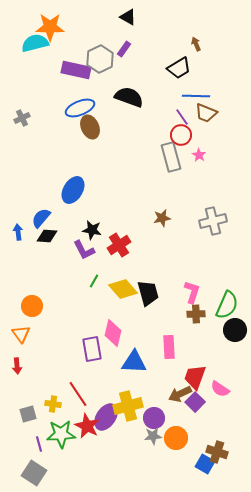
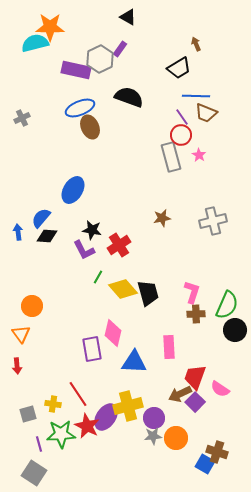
purple rectangle at (124, 49): moved 4 px left
green line at (94, 281): moved 4 px right, 4 px up
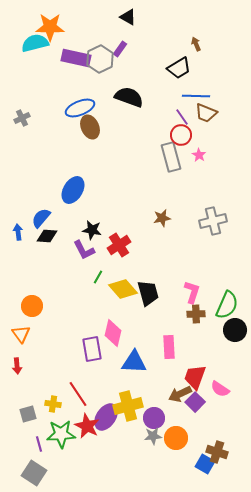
purple rectangle at (76, 70): moved 12 px up
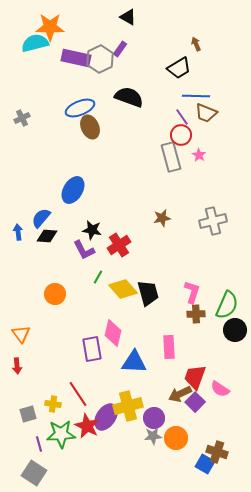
orange circle at (32, 306): moved 23 px right, 12 px up
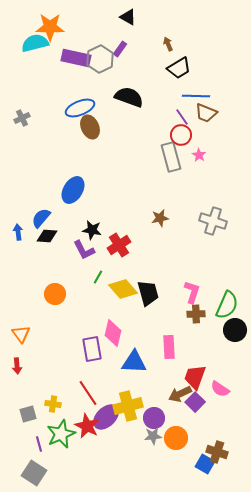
brown arrow at (196, 44): moved 28 px left
brown star at (162, 218): moved 2 px left
gray cross at (213, 221): rotated 32 degrees clockwise
red line at (78, 394): moved 10 px right, 1 px up
purple ellipse at (106, 417): rotated 12 degrees clockwise
green star at (61, 434): rotated 20 degrees counterclockwise
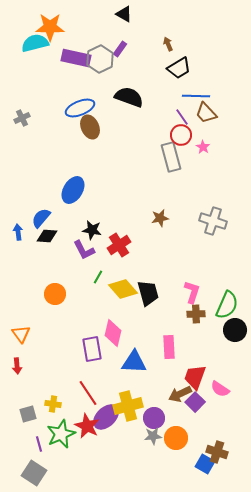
black triangle at (128, 17): moved 4 px left, 3 px up
brown trapezoid at (206, 113): rotated 25 degrees clockwise
pink star at (199, 155): moved 4 px right, 8 px up
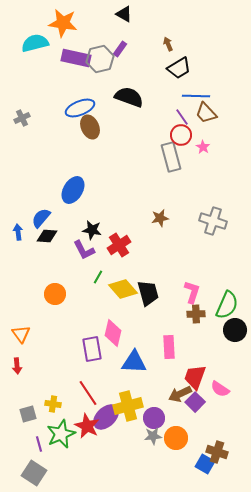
orange star at (50, 27): moved 13 px right, 4 px up; rotated 8 degrees clockwise
gray hexagon at (100, 59): rotated 12 degrees clockwise
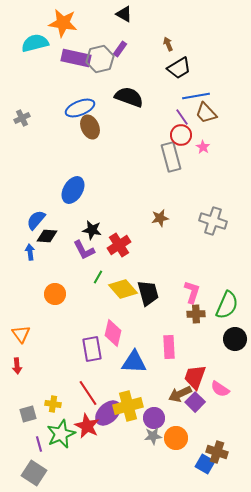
blue line at (196, 96): rotated 12 degrees counterclockwise
blue semicircle at (41, 218): moved 5 px left, 2 px down
blue arrow at (18, 232): moved 12 px right, 20 px down
black circle at (235, 330): moved 9 px down
purple ellipse at (106, 417): moved 2 px right, 4 px up
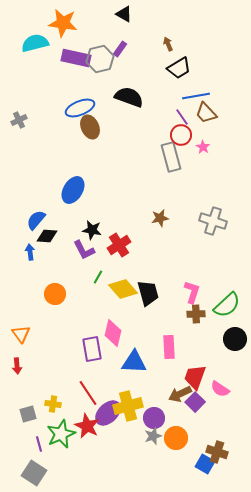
gray cross at (22, 118): moved 3 px left, 2 px down
green semicircle at (227, 305): rotated 24 degrees clockwise
gray star at (153, 436): rotated 12 degrees counterclockwise
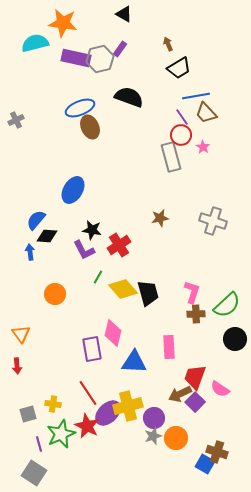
gray cross at (19, 120): moved 3 px left
